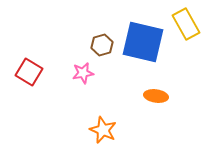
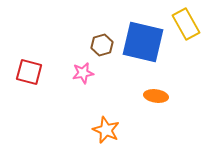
red square: rotated 16 degrees counterclockwise
orange star: moved 3 px right
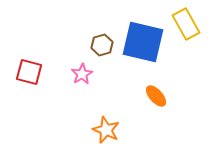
pink star: moved 1 px left, 1 px down; rotated 20 degrees counterclockwise
orange ellipse: rotated 40 degrees clockwise
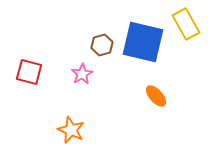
orange star: moved 35 px left
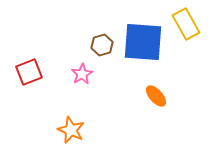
blue square: rotated 9 degrees counterclockwise
red square: rotated 36 degrees counterclockwise
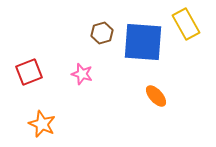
brown hexagon: moved 12 px up
pink star: rotated 25 degrees counterclockwise
orange star: moved 29 px left, 6 px up
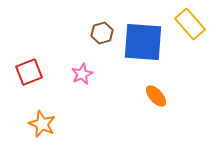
yellow rectangle: moved 4 px right; rotated 12 degrees counterclockwise
pink star: rotated 30 degrees clockwise
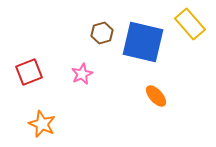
blue square: rotated 9 degrees clockwise
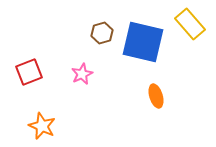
orange ellipse: rotated 25 degrees clockwise
orange star: moved 2 px down
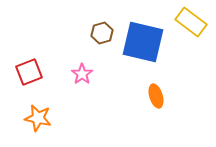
yellow rectangle: moved 1 px right, 2 px up; rotated 12 degrees counterclockwise
pink star: rotated 10 degrees counterclockwise
orange star: moved 4 px left, 8 px up; rotated 12 degrees counterclockwise
